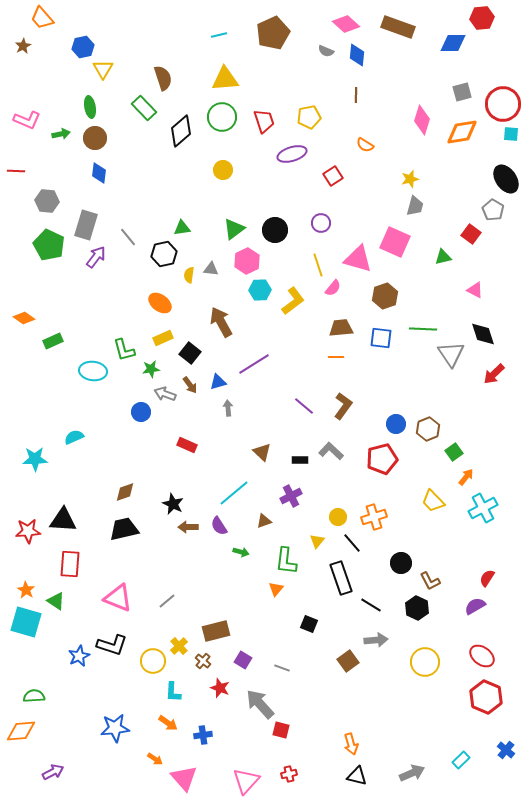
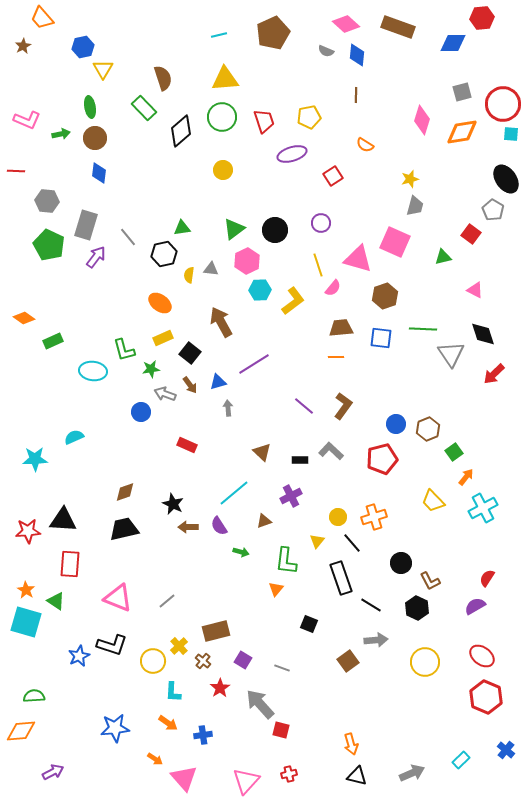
red star at (220, 688): rotated 18 degrees clockwise
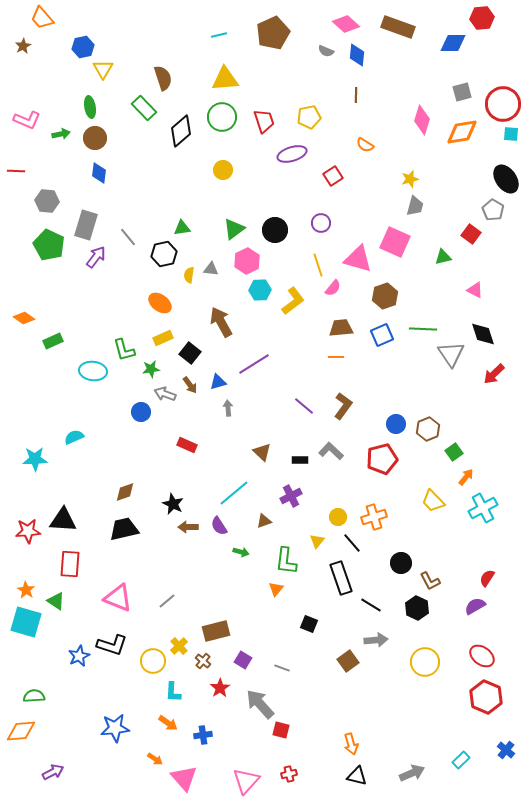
blue square at (381, 338): moved 1 px right, 3 px up; rotated 30 degrees counterclockwise
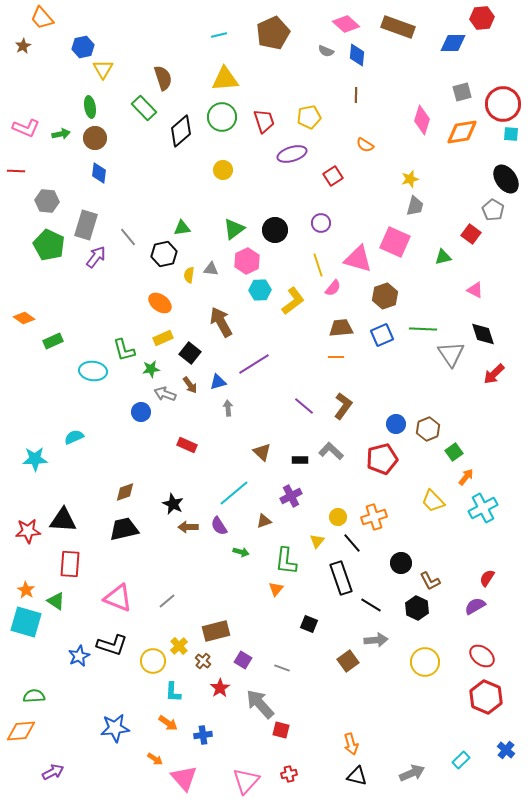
pink L-shape at (27, 120): moved 1 px left, 8 px down
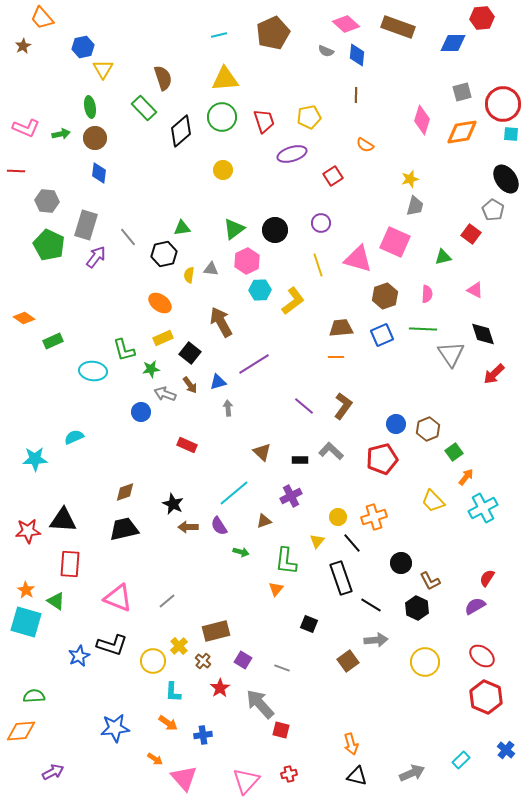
pink semicircle at (333, 288): moved 94 px right, 6 px down; rotated 36 degrees counterclockwise
